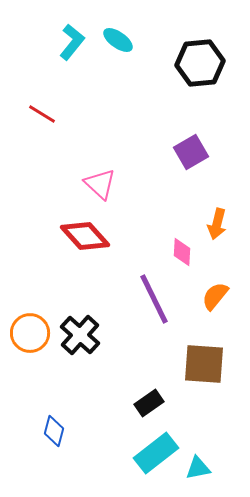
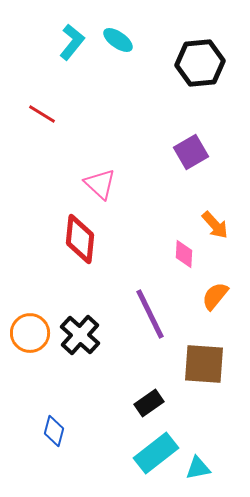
orange arrow: moved 2 px left, 1 px down; rotated 56 degrees counterclockwise
red diamond: moved 5 px left, 3 px down; rotated 48 degrees clockwise
pink diamond: moved 2 px right, 2 px down
purple line: moved 4 px left, 15 px down
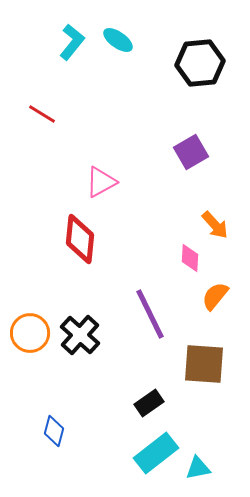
pink triangle: moved 1 px right, 2 px up; rotated 48 degrees clockwise
pink diamond: moved 6 px right, 4 px down
